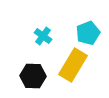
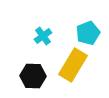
cyan cross: rotated 18 degrees clockwise
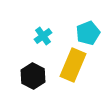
yellow rectangle: rotated 8 degrees counterclockwise
black hexagon: rotated 25 degrees clockwise
